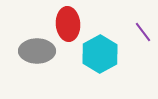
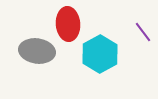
gray ellipse: rotated 8 degrees clockwise
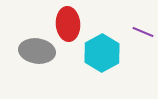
purple line: rotated 30 degrees counterclockwise
cyan hexagon: moved 2 px right, 1 px up
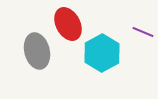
red ellipse: rotated 24 degrees counterclockwise
gray ellipse: rotated 68 degrees clockwise
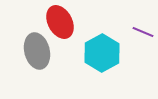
red ellipse: moved 8 px left, 2 px up
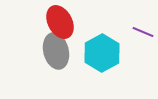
gray ellipse: moved 19 px right
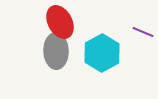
gray ellipse: rotated 12 degrees clockwise
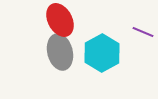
red ellipse: moved 2 px up
gray ellipse: moved 4 px right, 1 px down; rotated 12 degrees counterclockwise
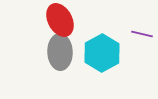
purple line: moved 1 px left, 2 px down; rotated 10 degrees counterclockwise
gray ellipse: rotated 12 degrees clockwise
